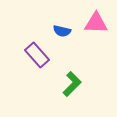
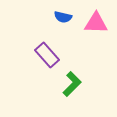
blue semicircle: moved 1 px right, 14 px up
purple rectangle: moved 10 px right
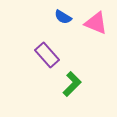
blue semicircle: rotated 18 degrees clockwise
pink triangle: rotated 20 degrees clockwise
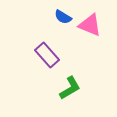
pink triangle: moved 6 px left, 2 px down
green L-shape: moved 2 px left, 4 px down; rotated 15 degrees clockwise
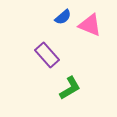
blue semicircle: rotated 72 degrees counterclockwise
